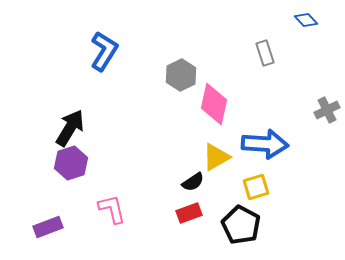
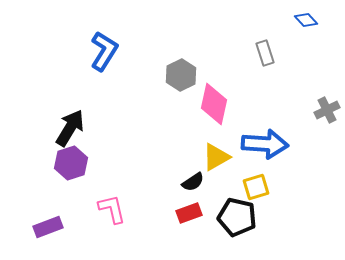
black pentagon: moved 4 px left, 8 px up; rotated 15 degrees counterclockwise
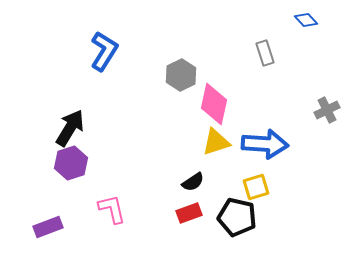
yellow triangle: moved 15 px up; rotated 12 degrees clockwise
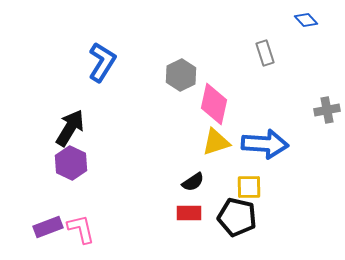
blue L-shape: moved 2 px left, 11 px down
gray cross: rotated 15 degrees clockwise
purple hexagon: rotated 16 degrees counterclockwise
yellow square: moved 7 px left; rotated 16 degrees clockwise
pink L-shape: moved 31 px left, 20 px down
red rectangle: rotated 20 degrees clockwise
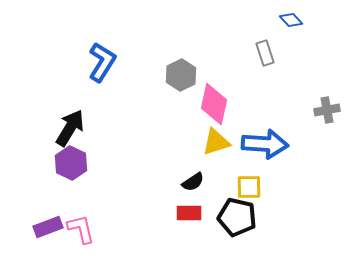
blue diamond: moved 15 px left
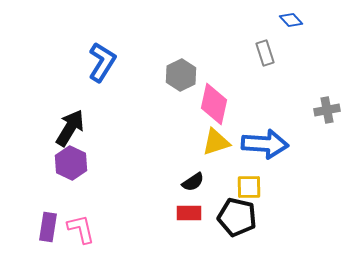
purple rectangle: rotated 60 degrees counterclockwise
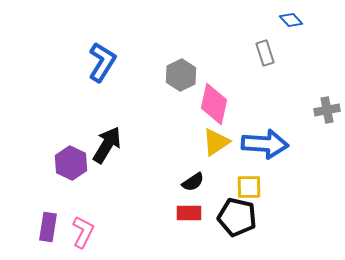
black arrow: moved 37 px right, 17 px down
yellow triangle: rotated 16 degrees counterclockwise
pink L-shape: moved 2 px right, 3 px down; rotated 40 degrees clockwise
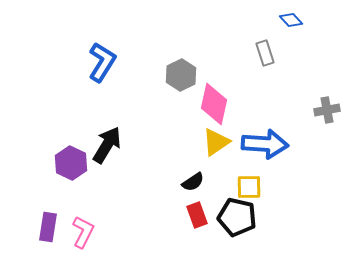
red rectangle: moved 8 px right, 2 px down; rotated 70 degrees clockwise
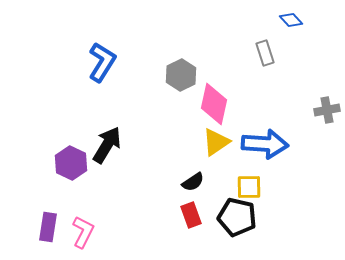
red rectangle: moved 6 px left
